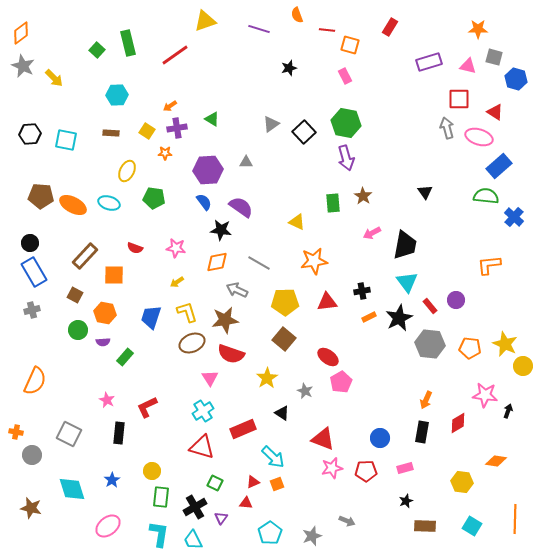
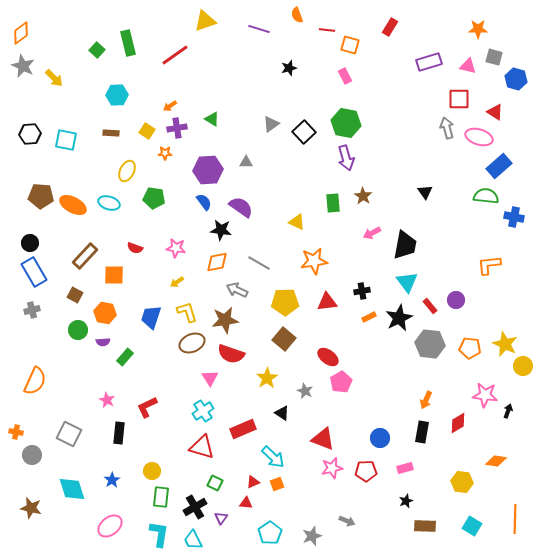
blue cross at (514, 217): rotated 30 degrees counterclockwise
pink ellipse at (108, 526): moved 2 px right
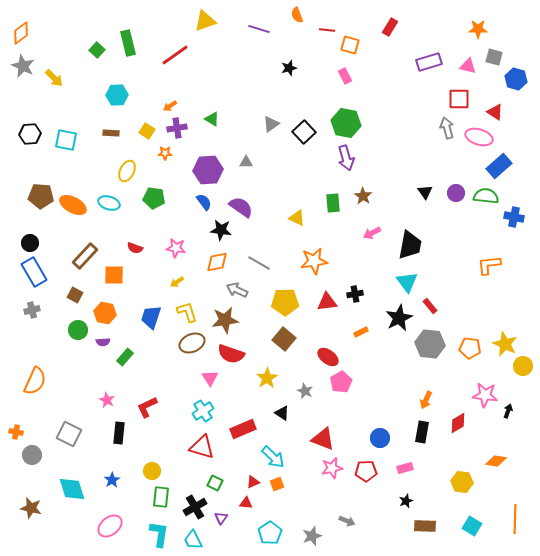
yellow triangle at (297, 222): moved 4 px up
black trapezoid at (405, 245): moved 5 px right
black cross at (362, 291): moved 7 px left, 3 px down
purple circle at (456, 300): moved 107 px up
orange rectangle at (369, 317): moved 8 px left, 15 px down
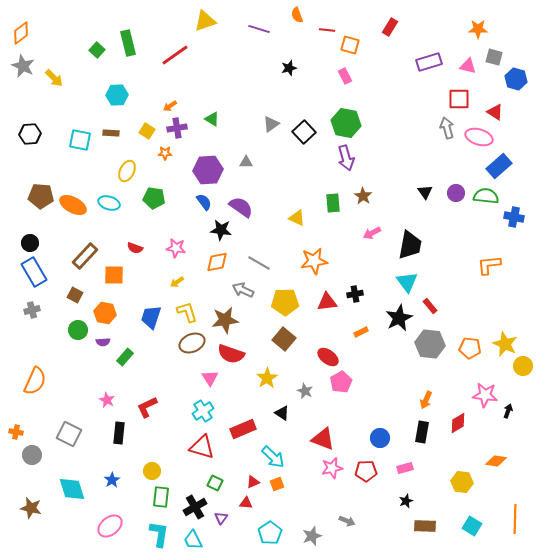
cyan square at (66, 140): moved 14 px right
gray arrow at (237, 290): moved 6 px right
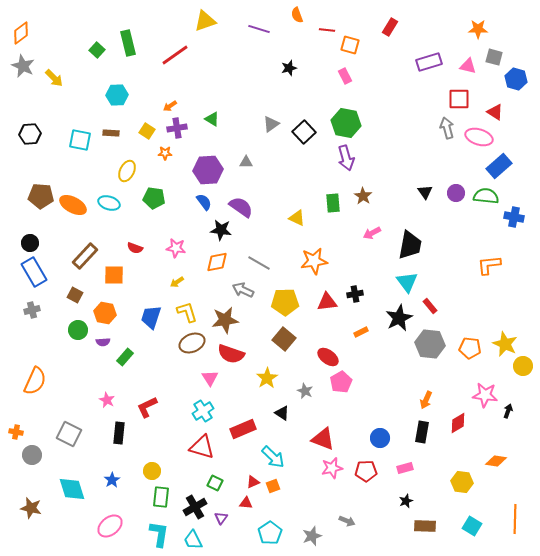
orange square at (277, 484): moved 4 px left, 2 px down
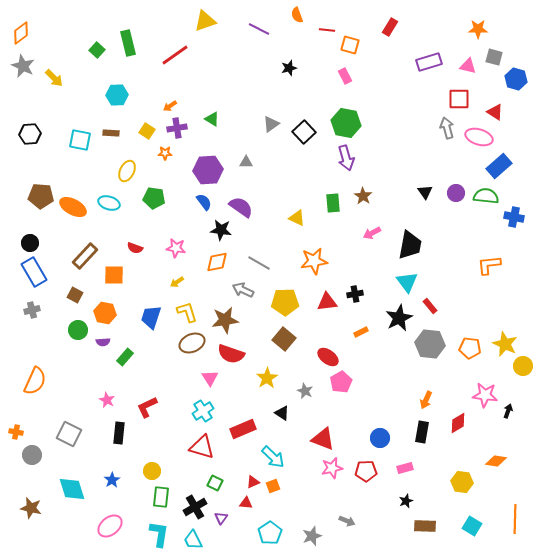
purple line at (259, 29): rotated 10 degrees clockwise
orange ellipse at (73, 205): moved 2 px down
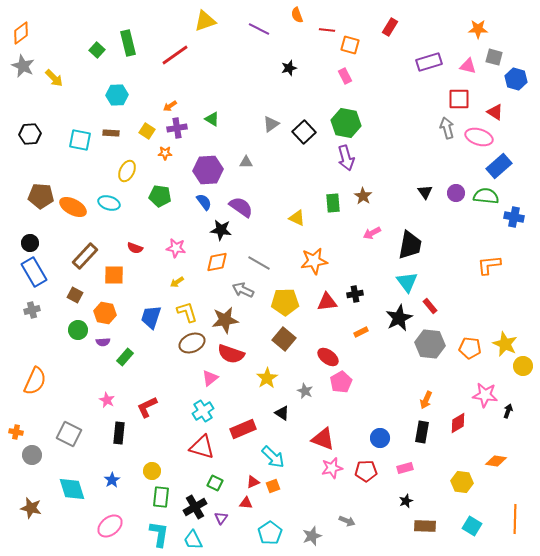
green pentagon at (154, 198): moved 6 px right, 2 px up
pink triangle at (210, 378): rotated 24 degrees clockwise
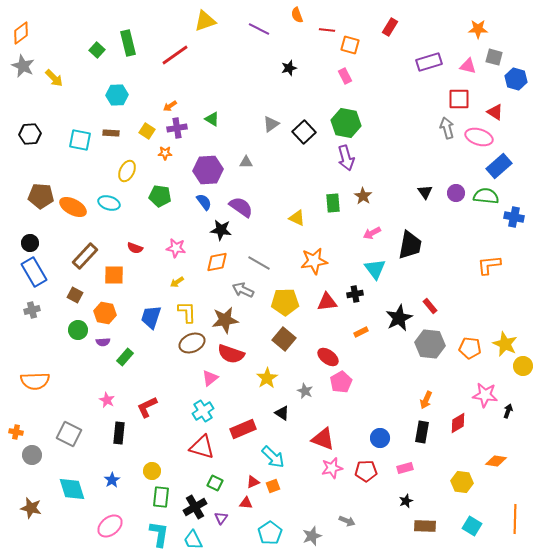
cyan triangle at (407, 282): moved 32 px left, 13 px up
yellow L-shape at (187, 312): rotated 15 degrees clockwise
orange semicircle at (35, 381): rotated 64 degrees clockwise
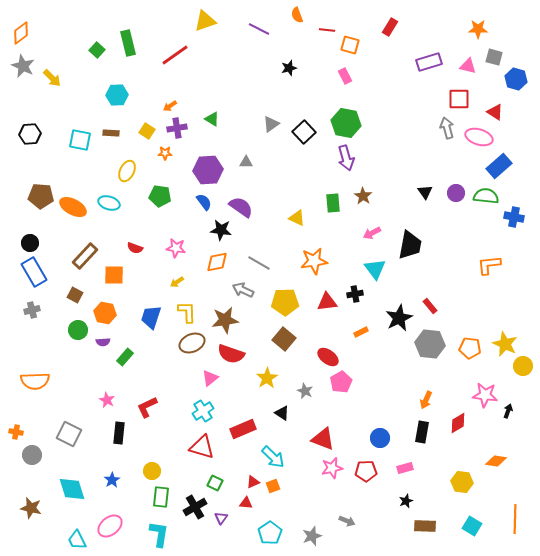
yellow arrow at (54, 78): moved 2 px left
cyan trapezoid at (193, 540): moved 116 px left
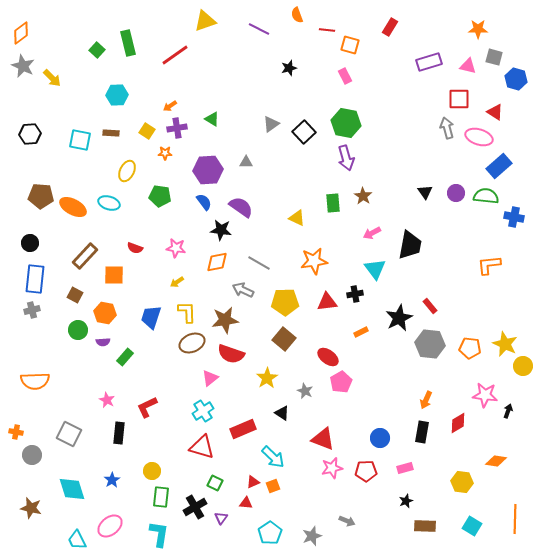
blue rectangle at (34, 272): moved 1 px right, 7 px down; rotated 36 degrees clockwise
